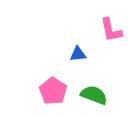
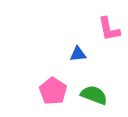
pink L-shape: moved 2 px left, 1 px up
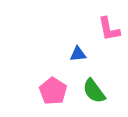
green semicircle: moved 4 px up; rotated 148 degrees counterclockwise
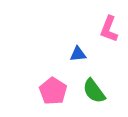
pink L-shape: rotated 32 degrees clockwise
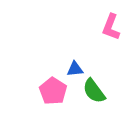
pink L-shape: moved 2 px right, 2 px up
blue triangle: moved 3 px left, 15 px down
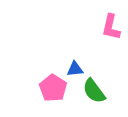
pink L-shape: rotated 8 degrees counterclockwise
pink pentagon: moved 3 px up
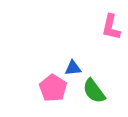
blue triangle: moved 2 px left, 1 px up
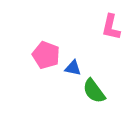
blue triangle: rotated 18 degrees clockwise
pink pentagon: moved 7 px left, 33 px up; rotated 12 degrees counterclockwise
